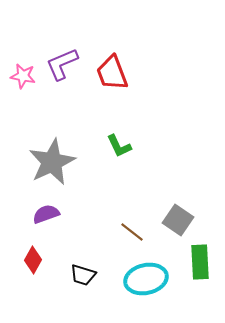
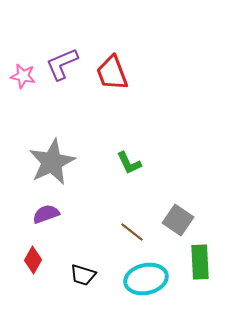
green L-shape: moved 10 px right, 17 px down
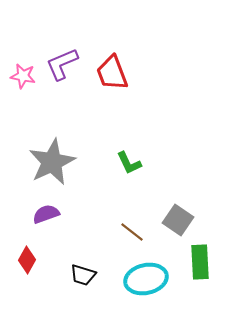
red diamond: moved 6 px left
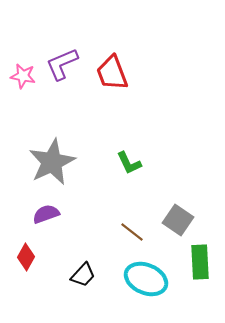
red diamond: moved 1 px left, 3 px up
black trapezoid: rotated 64 degrees counterclockwise
cyan ellipse: rotated 36 degrees clockwise
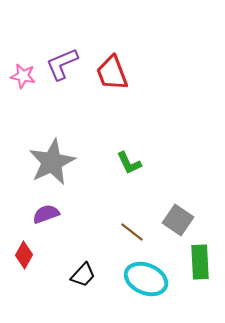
red diamond: moved 2 px left, 2 px up
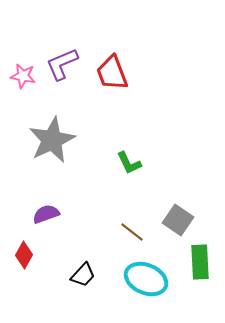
gray star: moved 22 px up
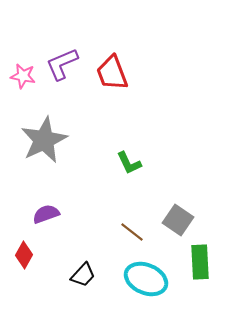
gray star: moved 8 px left
